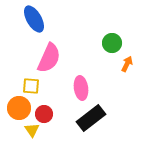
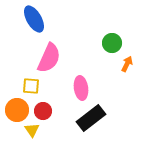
orange circle: moved 2 px left, 2 px down
red circle: moved 1 px left, 3 px up
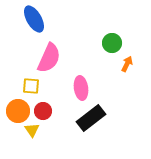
orange circle: moved 1 px right, 1 px down
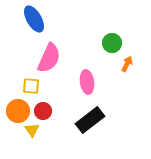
pink ellipse: moved 6 px right, 6 px up
black rectangle: moved 1 px left, 2 px down
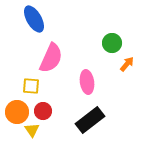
pink semicircle: moved 2 px right
orange arrow: rotated 14 degrees clockwise
orange circle: moved 1 px left, 1 px down
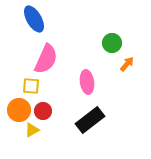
pink semicircle: moved 5 px left, 1 px down
orange circle: moved 2 px right, 2 px up
yellow triangle: rotated 35 degrees clockwise
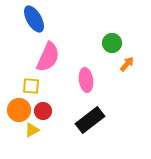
pink semicircle: moved 2 px right, 2 px up
pink ellipse: moved 1 px left, 2 px up
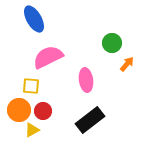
pink semicircle: rotated 140 degrees counterclockwise
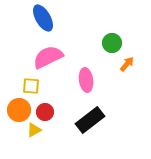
blue ellipse: moved 9 px right, 1 px up
red circle: moved 2 px right, 1 px down
yellow triangle: moved 2 px right
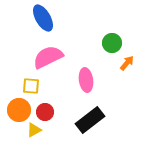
orange arrow: moved 1 px up
